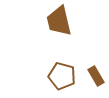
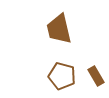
brown trapezoid: moved 8 px down
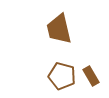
brown rectangle: moved 5 px left
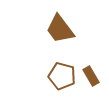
brown trapezoid: moved 1 px right; rotated 24 degrees counterclockwise
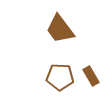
brown pentagon: moved 2 px left, 1 px down; rotated 12 degrees counterclockwise
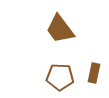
brown rectangle: moved 3 px right, 3 px up; rotated 42 degrees clockwise
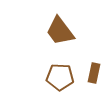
brown trapezoid: moved 2 px down
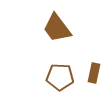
brown trapezoid: moved 3 px left, 3 px up
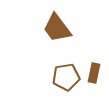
brown pentagon: moved 6 px right; rotated 12 degrees counterclockwise
